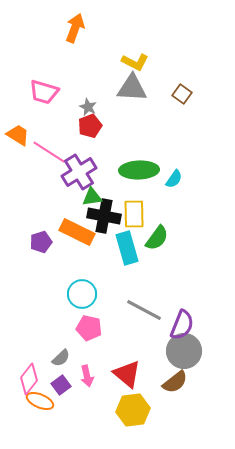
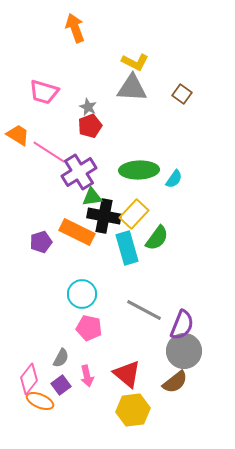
orange arrow: rotated 40 degrees counterclockwise
yellow rectangle: rotated 44 degrees clockwise
gray semicircle: rotated 18 degrees counterclockwise
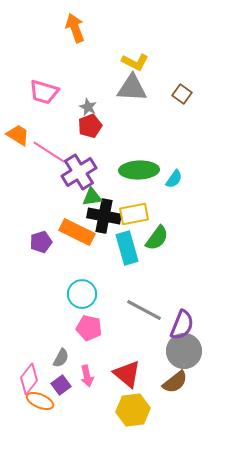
yellow rectangle: rotated 36 degrees clockwise
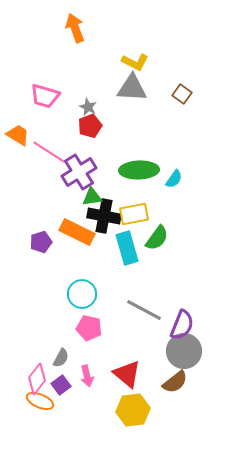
pink trapezoid: moved 1 px right, 4 px down
pink diamond: moved 8 px right
